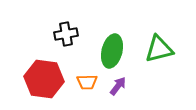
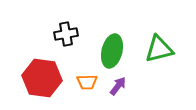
red hexagon: moved 2 px left, 1 px up
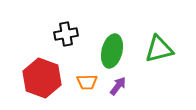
red hexagon: rotated 12 degrees clockwise
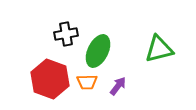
green ellipse: moved 14 px left; rotated 12 degrees clockwise
red hexagon: moved 8 px right, 1 px down
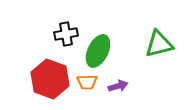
green triangle: moved 5 px up
purple arrow: rotated 36 degrees clockwise
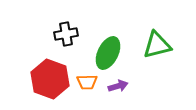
green triangle: moved 2 px left, 1 px down
green ellipse: moved 10 px right, 2 px down
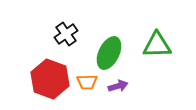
black cross: rotated 25 degrees counterclockwise
green triangle: rotated 12 degrees clockwise
green ellipse: moved 1 px right
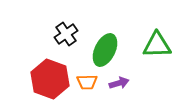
green ellipse: moved 4 px left, 3 px up
purple arrow: moved 1 px right, 3 px up
